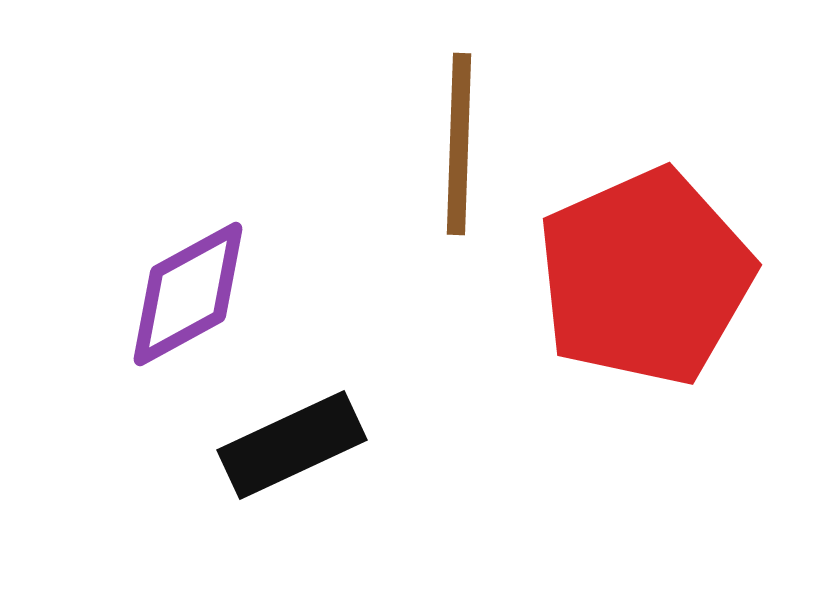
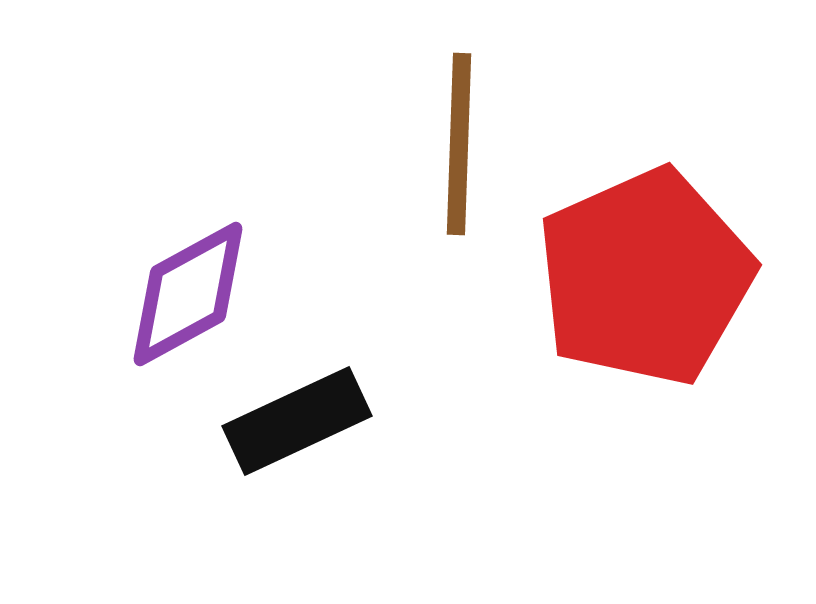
black rectangle: moved 5 px right, 24 px up
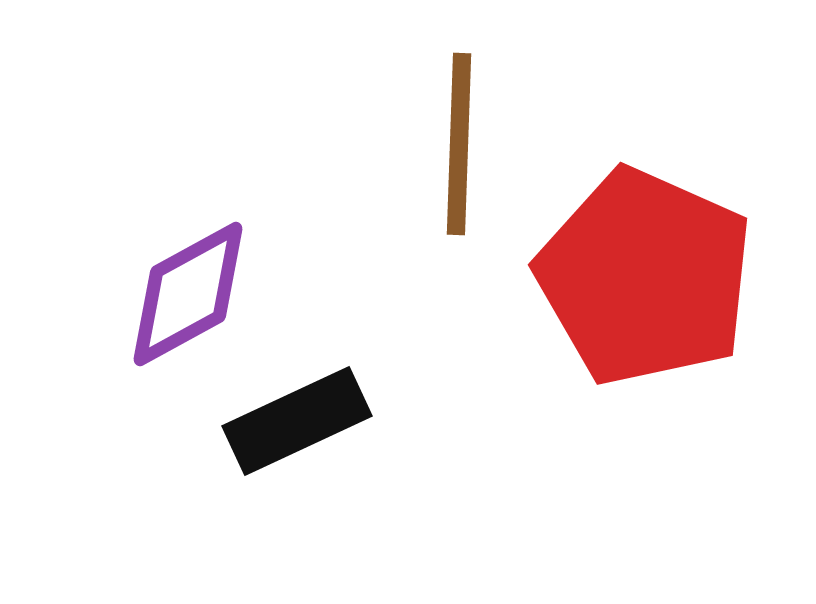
red pentagon: rotated 24 degrees counterclockwise
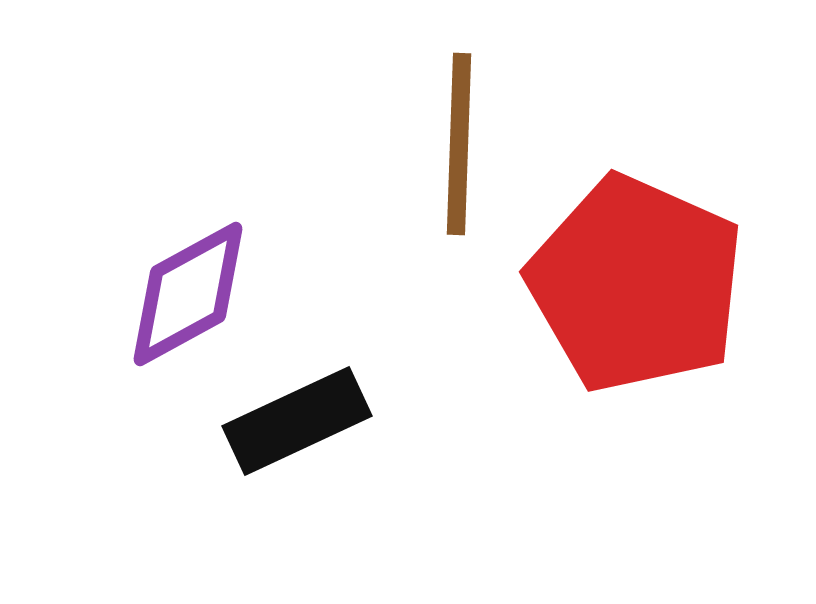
red pentagon: moved 9 px left, 7 px down
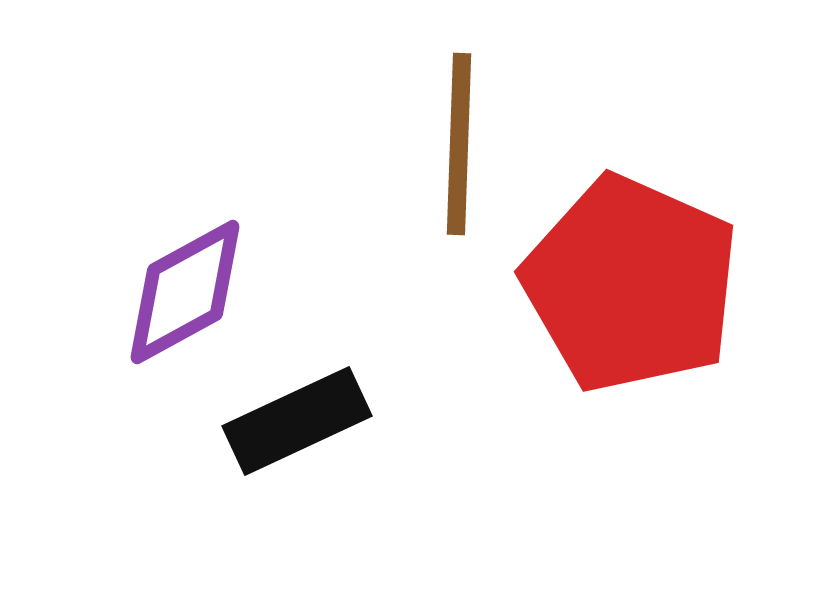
red pentagon: moved 5 px left
purple diamond: moved 3 px left, 2 px up
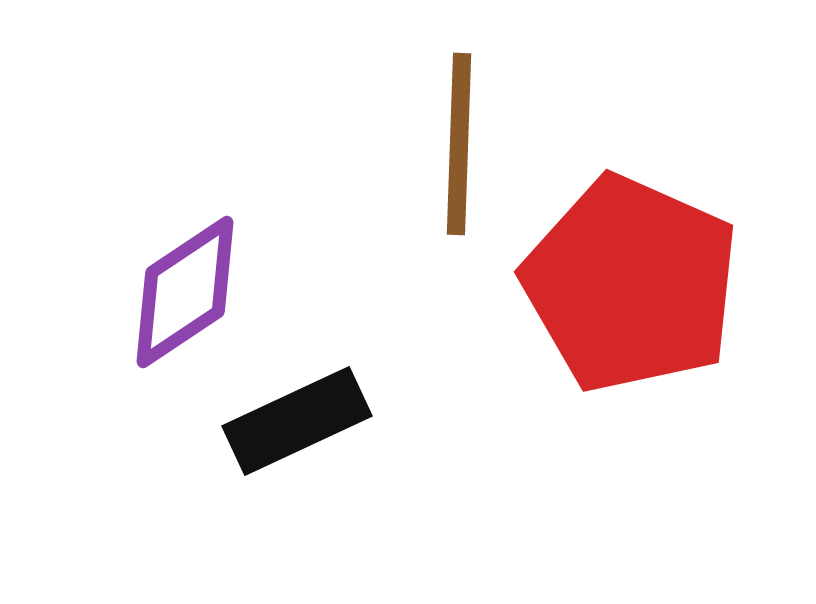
purple diamond: rotated 5 degrees counterclockwise
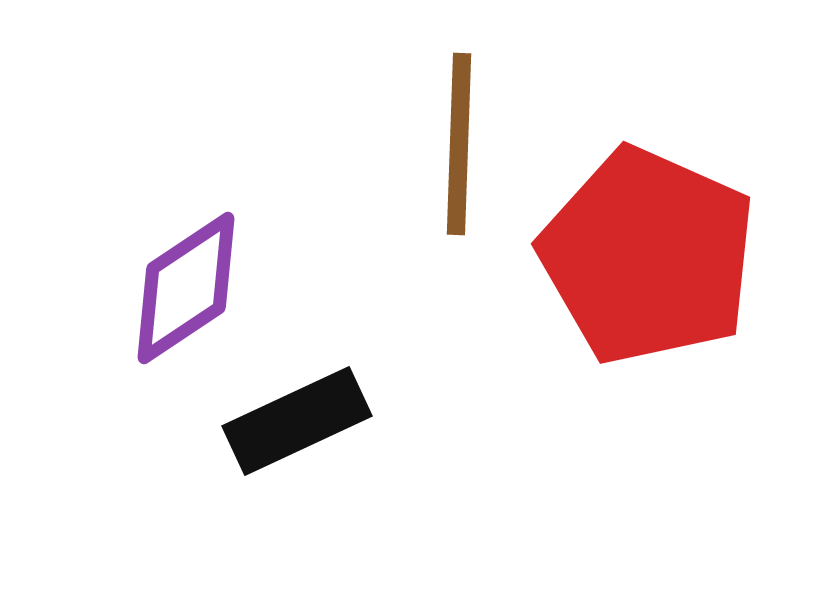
red pentagon: moved 17 px right, 28 px up
purple diamond: moved 1 px right, 4 px up
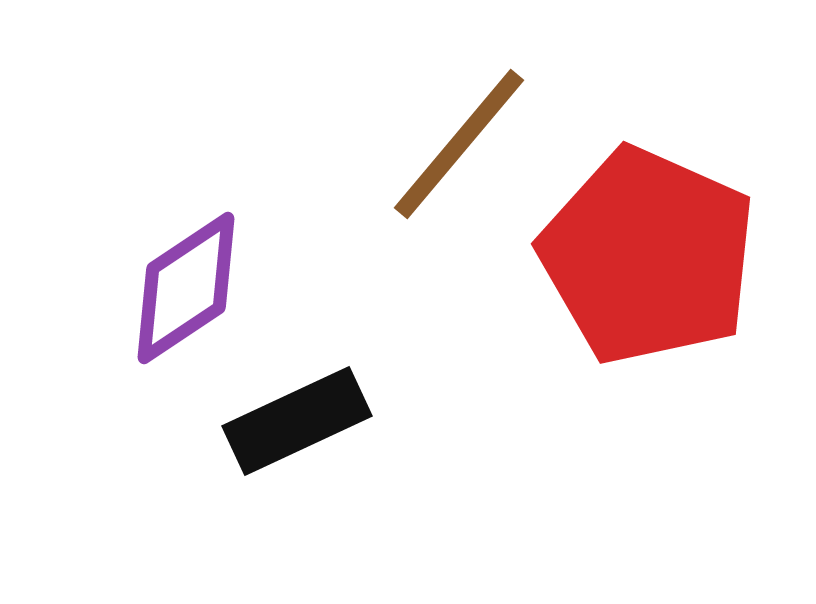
brown line: rotated 38 degrees clockwise
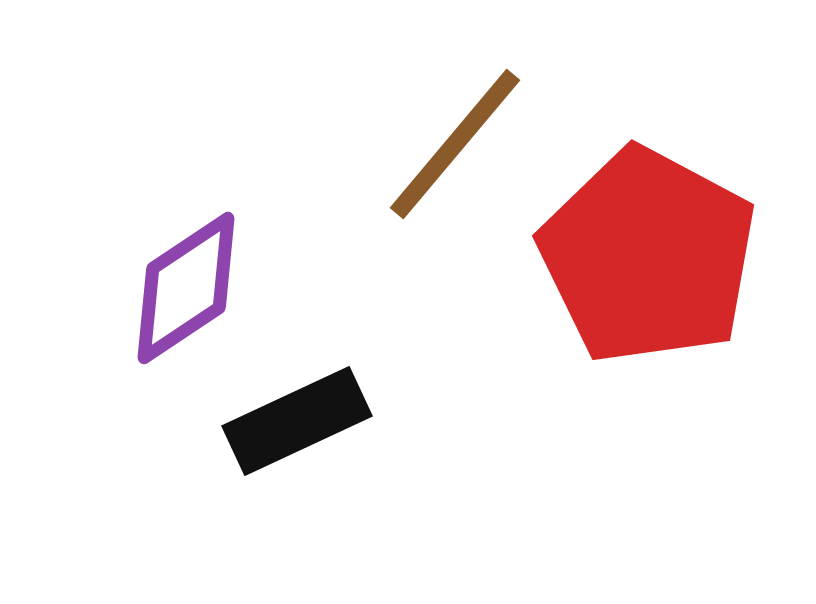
brown line: moved 4 px left
red pentagon: rotated 4 degrees clockwise
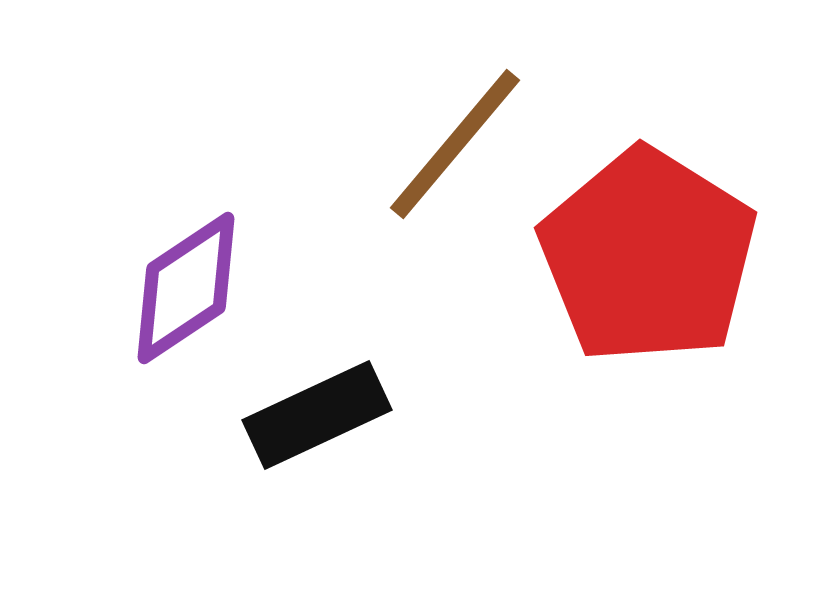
red pentagon: rotated 4 degrees clockwise
black rectangle: moved 20 px right, 6 px up
